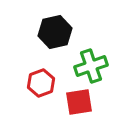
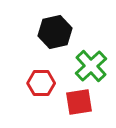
green cross: rotated 24 degrees counterclockwise
red hexagon: rotated 20 degrees clockwise
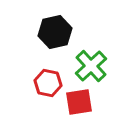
red hexagon: moved 7 px right; rotated 12 degrees clockwise
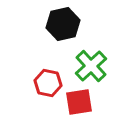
black hexagon: moved 8 px right, 8 px up
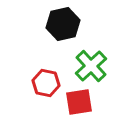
red hexagon: moved 2 px left
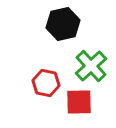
red square: rotated 8 degrees clockwise
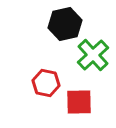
black hexagon: moved 2 px right
green cross: moved 2 px right, 11 px up
